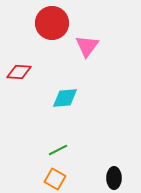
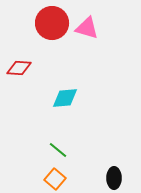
pink triangle: moved 18 px up; rotated 50 degrees counterclockwise
red diamond: moved 4 px up
green line: rotated 66 degrees clockwise
orange square: rotated 10 degrees clockwise
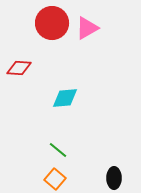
pink triangle: rotated 45 degrees counterclockwise
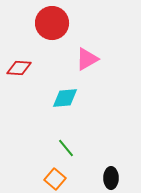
pink triangle: moved 31 px down
green line: moved 8 px right, 2 px up; rotated 12 degrees clockwise
black ellipse: moved 3 px left
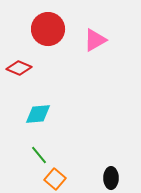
red circle: moved 4 px left, 6 px down
pink triangle: moved 8 px right, 19 px up
red diamond: rotated 20 degrees clockwise
cyan diamond: moved 27 px left, 16 px down
green line: moved 27 px left, 7 px down
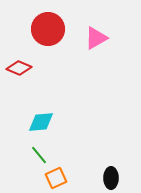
pink triangle: moved 1 px right, 2 px up
cyan diamond: moved 3 px right, 8 px down
orange square: moved 1 px right, 1 px up; rotated 25 degrees clockwise
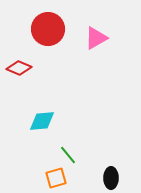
cyan diamond: moved 1 px right, 1 px up
green line: moved 29 px right
orange square: rotated 10 degrees clockwise
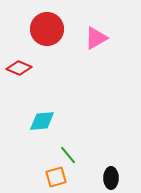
red circle: moved 1 px left
orange square: moved 1 px up
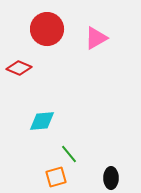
green line: moved 1 px right, 1 px up
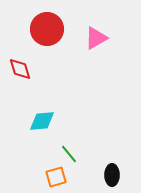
red diamond: moved 1 px right, 1 px down; rotated 50 degrees clockwise
black ellipse: moved 1 px right, 3 px up
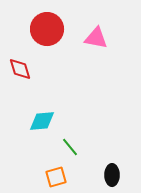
pink triangle: rotated 40 degrees clockwise
green line: moved 1 px right, 7 px up
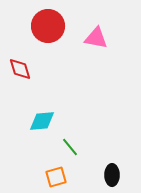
red circle: moved 1 px right, 3 px up
